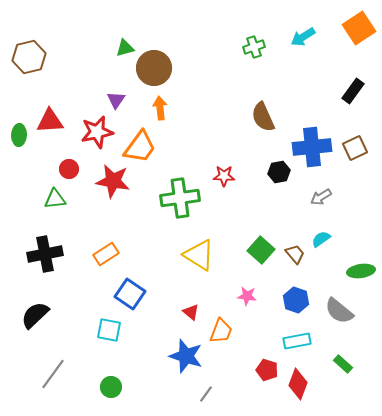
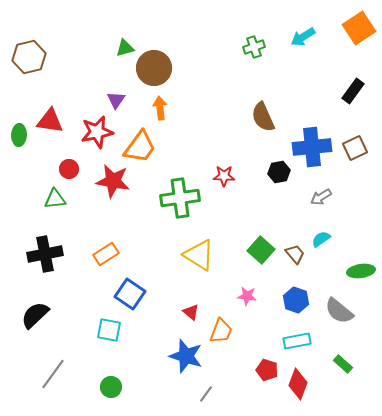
red triangle at (50, 121): rotated 12 degrees clockwise
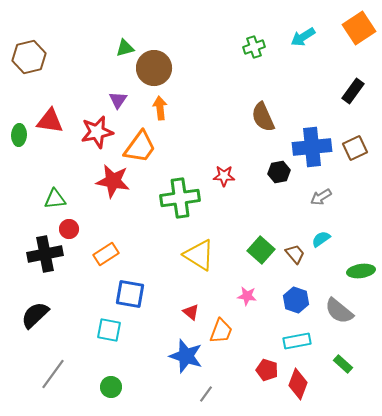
purple triangle at (116, 100): moved 2 px right
red circle at (69, 169): moved 60 px down
blue square at (130, 294): rotated 24 degrees counterclockwise
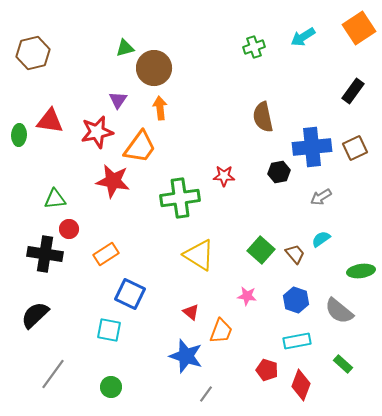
brown hexagon at (29, 57): moved 4 px right, 4 px up
brown semicircle at (263, 117): rotated 12 degrees clockwise
black cross at (45, 254): rotated 20 degrees clockwise
blue square at (130, 294): rotated 16 degrees clockwise
red diamond at (298, 384): moved 3 px right, 1 px down
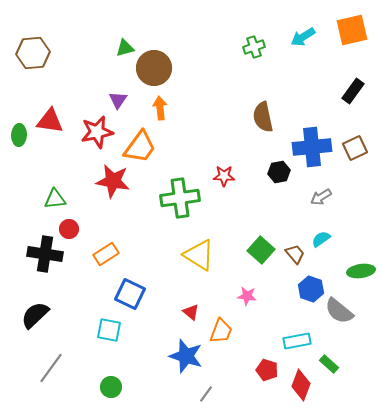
orange square at (359, 28): moved 7 px left, 2 px down; rotated 20 degrees clockwise
brown hexagon at (33, 53): rotated 8 degrees clockwise
blue hexagon at (296, 300): moved 15 px right, 11 px up
green rectangle at (343, 364): moved 14 px left
gray line at (53, 374): moved 2 px left, 6 px up
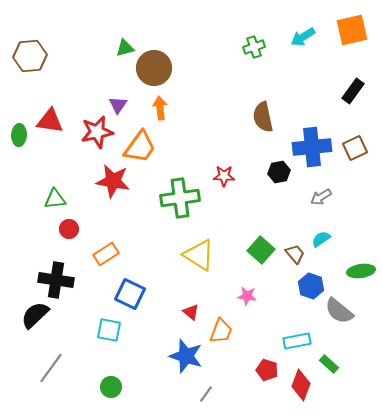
brown hexagon at (33, 53): moved 3 px left, 3 px down
purple triangle at (118, 100): moved 5 px down
black cross at (45, 254): moved 11 px right, 26 px down
blue hexagon at (311, 289): moved 3 px up
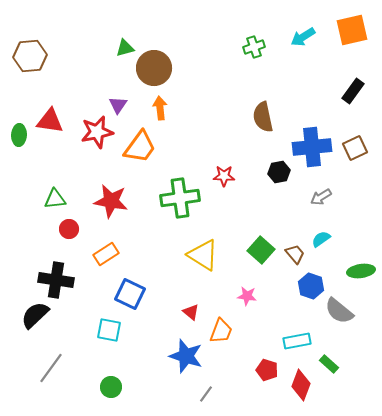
red star at (113, 181): moved 2 px left, 20 px down
yellow triangle at (199, 255): moved 4 px right
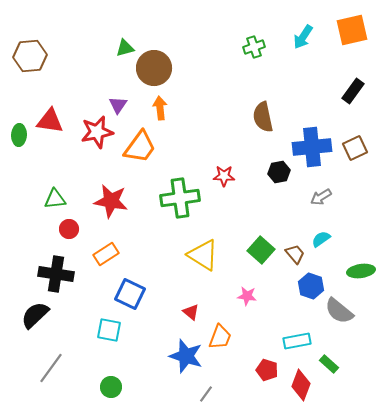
cyan arrow at (303, 37): rotated 25 degrees counterclockwise
black cross at (56, 280): moved 6 px up
orange trapezoid at (221, 331): moved 1 px left, 6 px down
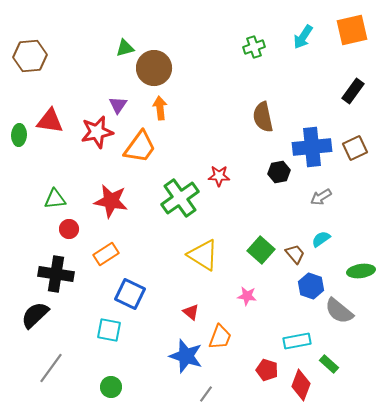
red star at (224, 176): moved 5 px left
green cross at (180, 198): rotated 27 degrees counterclockwise
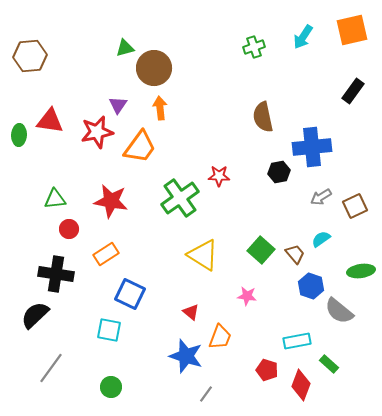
brown square at (355, 148): moved 58 px down
